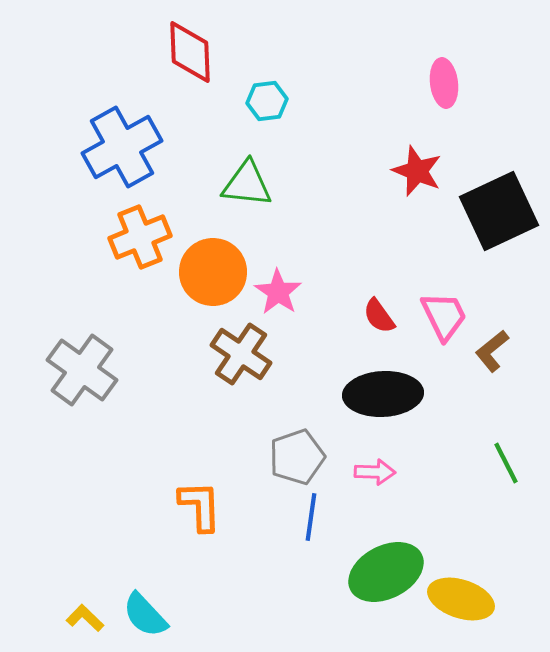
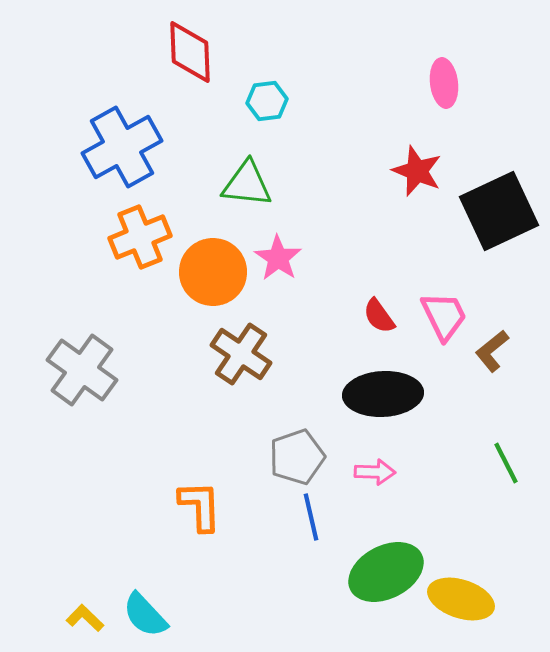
pink star: moved 34 px up
blue line: rotated 21 degrees counterclockwise
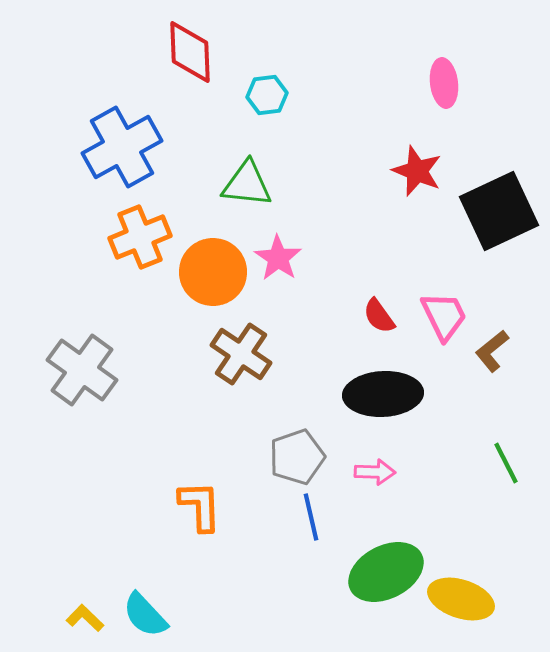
cyan hexagon: moved 6 px up
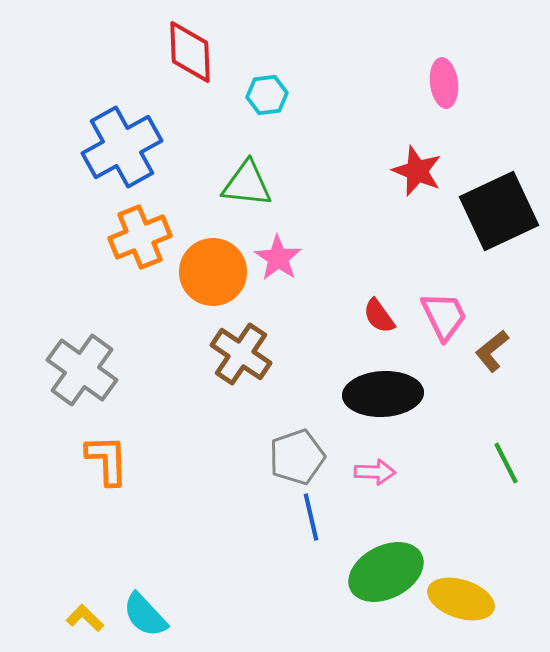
orange L-shape: moved 93 px left, 46 px up
